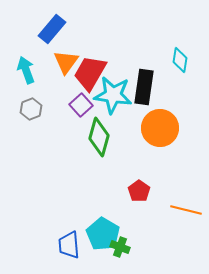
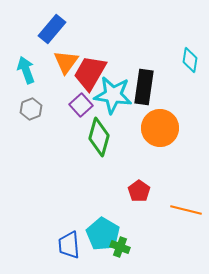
cyan diamond: moved 10 px right
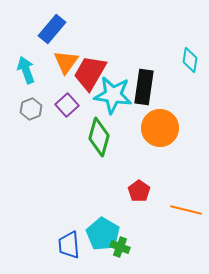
purple square: moved 14 px left
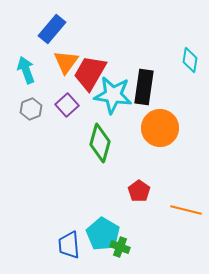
green diamond: moved 1 px right, 6 px down
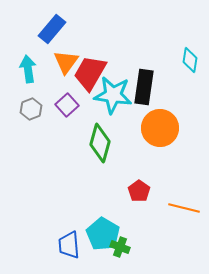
cyan arrow: moved 2 px right, 1 px up; rotated 12 degrees clockwise
orange line: moved 2 px left, 2 px up
